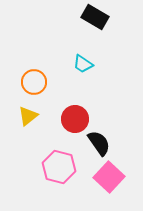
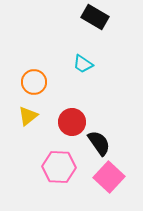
red circle: moved 3 px left, 3 px down
pink hexagon: rotated 12 degrees counterclockwise
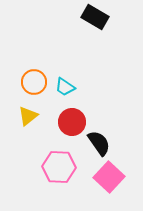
cyan trapezoid: moved 18 px left, 23 px down
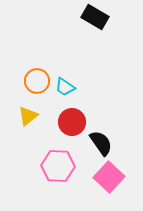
orange circle: moved 3 px right, 1 px up
black semicircle: moved 2 px right
pink hexagon: moved 1 px left, 1 px up
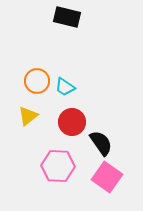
black rectangle: moved 28 px left; rotated 16 degrees counterclockwise
pink square: moved 2 px left; rotated 8 degrees counterclockwise
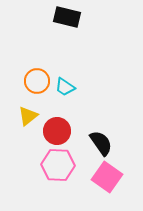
red circle: moved 15 px left, 9 px down
pink hexagon: moved 1 px up
